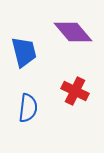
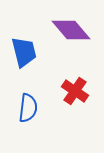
purple diamond: moved 2 px left, 2 px up
red cross: rotated 8 degrees clockwise
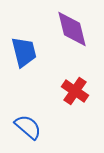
purple diamond: moved 1 px right, 1 px up; rotated 27 degrees clockwise
blue semicircle: moved 19 px down; rotated 56 degrees counterclockwise
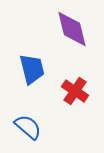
blue trapezoid: moved 8 px right, 17 px down
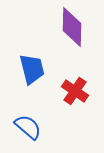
purple diamond: moved 2 px up; rotated 15 degrees clockwise
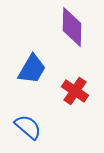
blue trapezoid: rotated 44 degrees clockwise
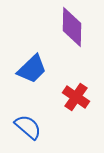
blue trapezoid: rotated 16 degrees clockwise
red cross: moved 1 px right, 6 px down
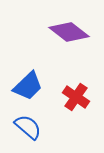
purple diamond: moved 3 px left, 5 px down; rotated 54 degrees counterclockwise
blue trapezoid: moved 4 px left, 17 px down
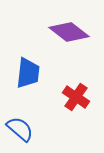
blue trapezoid: moved 13 px up; rotated 40 degrees counterclockwise
blue semicircle: moved 8 px left, 2 px down
